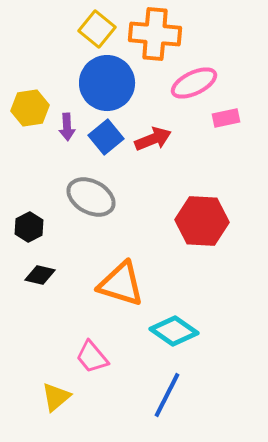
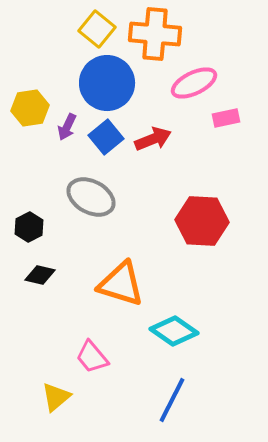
purple arrow: rotated 28 degrees clockwise
blue line: moved 5 px right, 5 px down
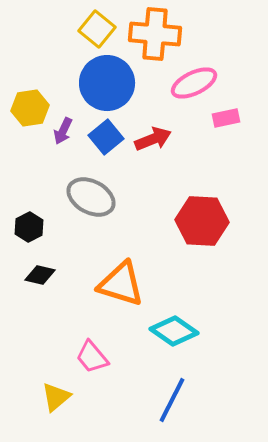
purple arrow: moved 4 px left, 4 px down
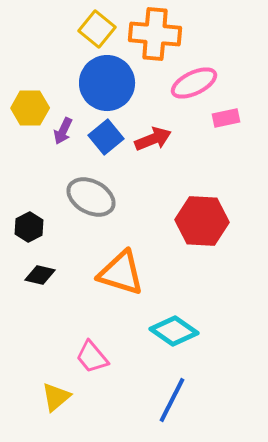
yellow hexagon: rotated 9 degrees clockwise
orange triangle: moved 11 px up
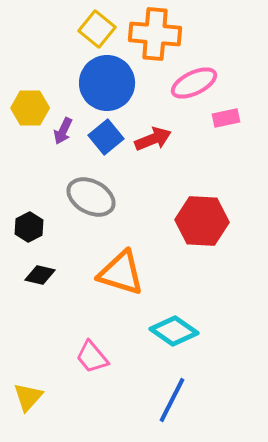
yellow triangle: moved 28 px left; rotated 8 degrees counterclockwise
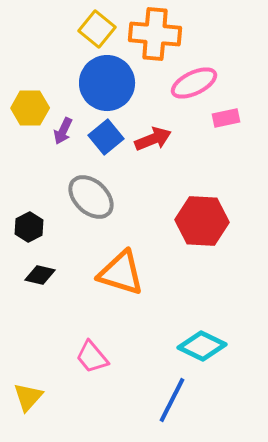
gray ellipse: rotated 15 degrees clockwise
cyan diamond: moved 28 px right, 15 px down; rotated 9 degrees counterclockwise
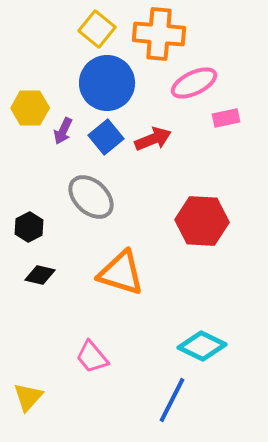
orange cross: moved 4 px right
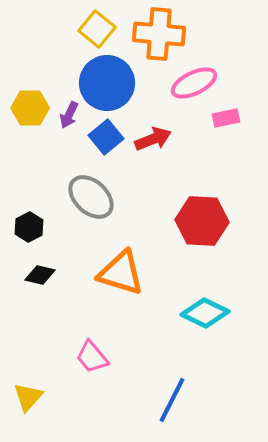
purple arrow: moved 6 px right, 16 px up
cyan diamond: moved 3 px right, 33 px up
